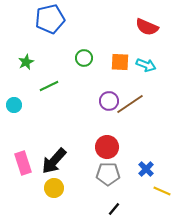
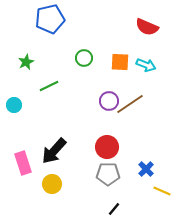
black arrow: moved 10 px up
yellow circle: moved 2 px left, 4 px up
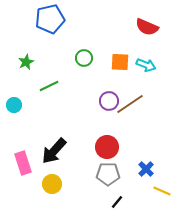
black line: moved 3 px right, 7 px up
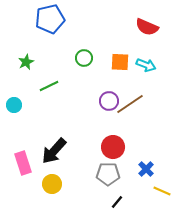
red circle: moved 6 px right
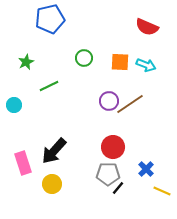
black line: moved 1 px right, 14 px up
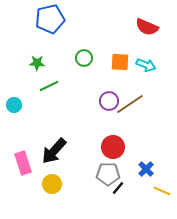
green star: moved 11 px right, 1 px down; rotated 28 degrees clockwise
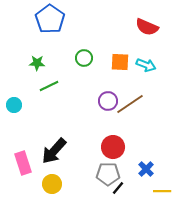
blue pentagon: rotated 24 degrees counterclockwise
purple circle: moved 1 px left
yellow line: rotated 24 degrees counterclockwise
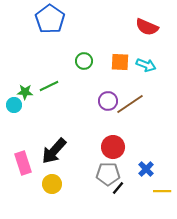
green circle: moved 3 px down
green star: moved 12 px left, 29 px down
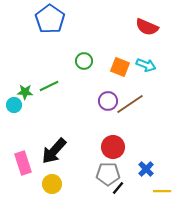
orange square: moved 5 px down; rotated 18 degrees clockwise
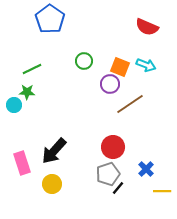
green line: moved 17 px left, 17 px up
green star: moved 2 px right
purple circle: moved 2 px right, 17 px up
pink rectangle: moved 1 px left
gray pentagon: rotated 20 degrees counterclockwise
